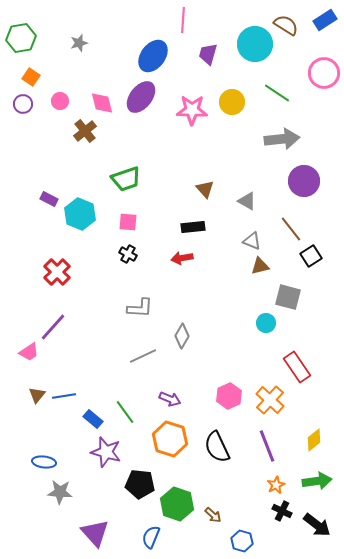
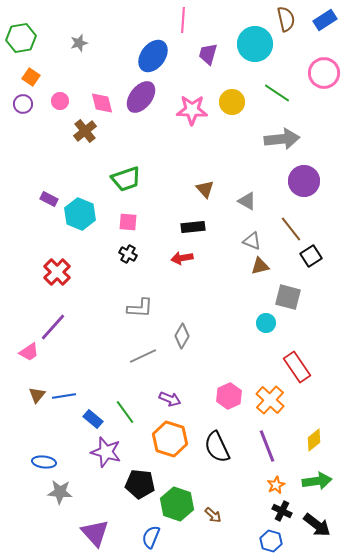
brown semicircle at (286, 25): moved 6 px up; rotated 45 degrees clockwise
blue hexagon at (242, 541): moved 29 px right
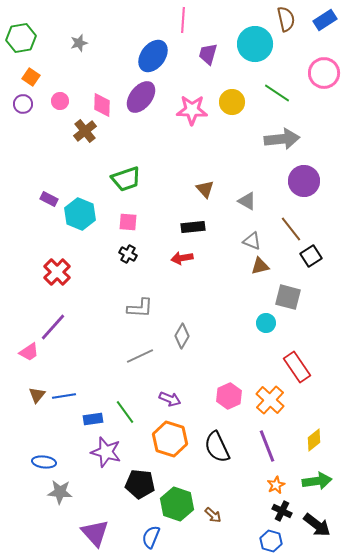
pink diamond at (102, 103): moved 2 px down; rotated 15 degrees clockwise
gray line at (143, 356): moved 3 px left
blue rectangle at (93, 419): rotated 48 degrees counterclockwise
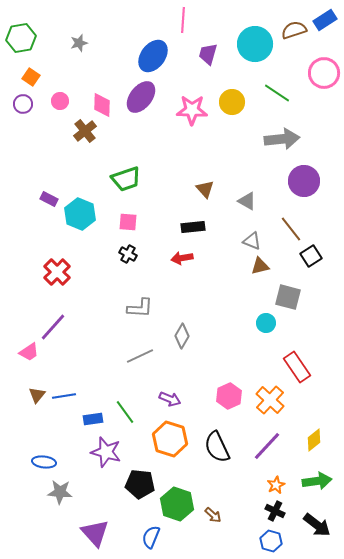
brown semicircle at (286, 19): moved 8 px right, 11 px down; rotated 95 degrees counterclockwise
purple line at (267, 446): rotated 64 degrees clockwise
black cross at (282, 511): moved 7 px left
